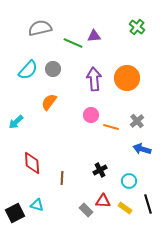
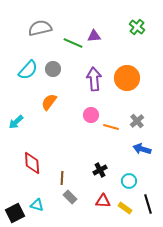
gray rectangle: moved 16 px left, 13 px up
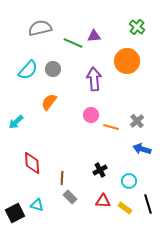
orange circle: moved 17 px up
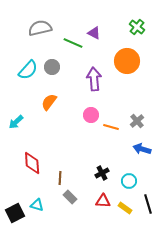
purple triangle: moved 3 px up; rotated 32 degrees clockwise
gray circle: moved 1 px left, 2 px up
black cross: moved 2 px right, 3 px down
brown line: moved 2 px left
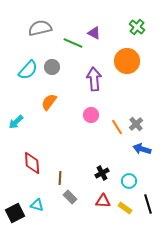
gray cross: moved 1 px left, 3 px down
orange line: moved 6 px right; rotated 42 degrees clockwise
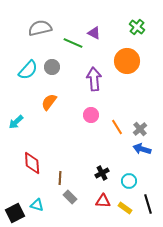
gray cross: moved 4 px right, 5 px down
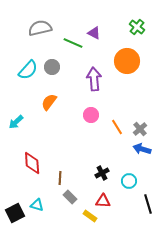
yellow rectangle: moved 35 px left, 8 px down
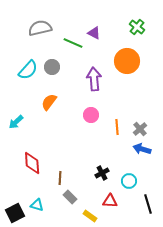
orange line: rotated 28 degrees clockwise
red triangle: moved 7 px right
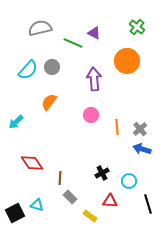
red diamond: rotated 30 degrees counterclockwise
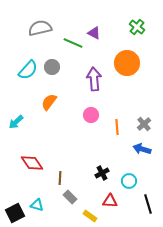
orange circle: moved 2 px down
gray cross: moved 4 px right, 5 px up
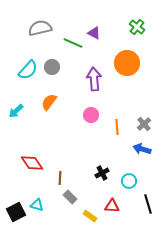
cyan arrow: moved 11 px up
red triangle: moved 2 px right, 5 px down
black square: moved 1 px right, 1 px up
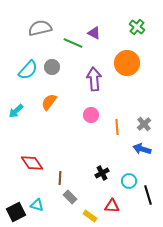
black line: moved 9 px up
